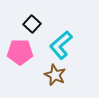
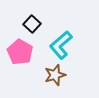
pink pentagon: rotated 30 degrees clockwise
brown star: rotated 30 degrees clockwise
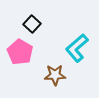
cyan L-shape: moved 16 px right, 3 px down
brown star: rotated 15 degrees clockwise
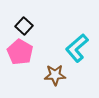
black square: moved 8 px left, 2 px down
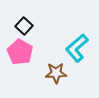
brown star: moved 1 px right, 2 px up
